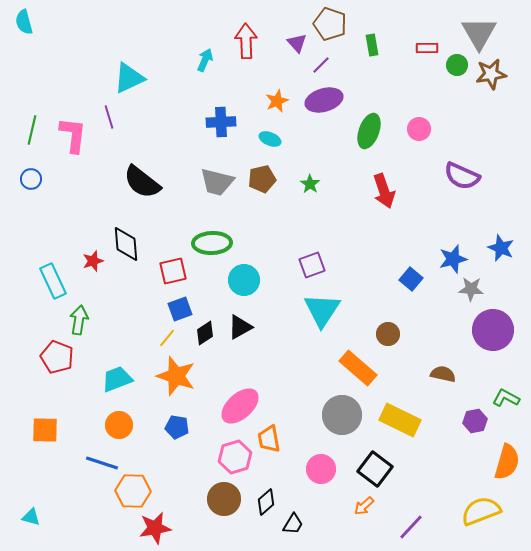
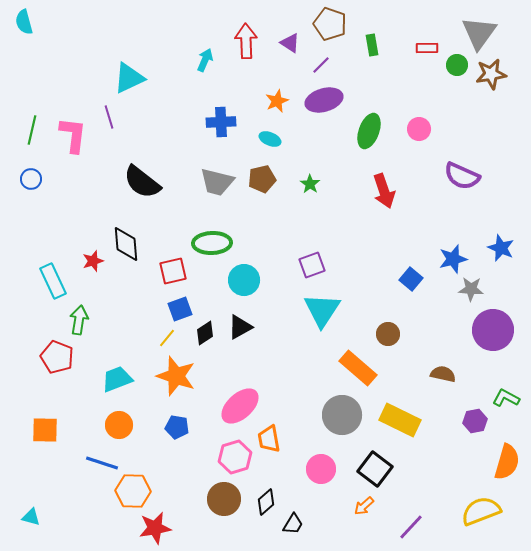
gray triangle at (479, 33): rotated 6 degrees clockwise
purple triangle at (297, 43): moved 7 px left; rotated 15 degrees counterclockwise
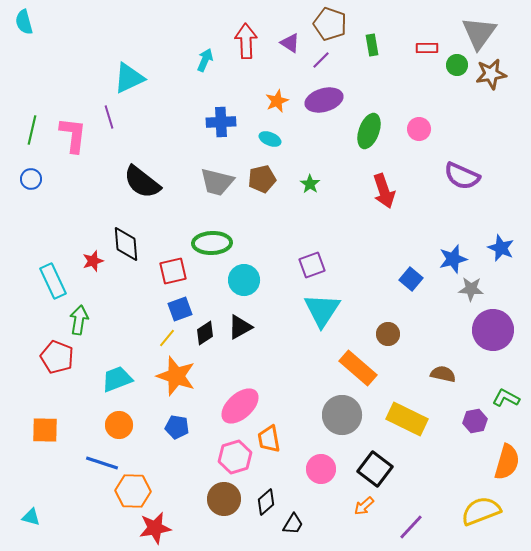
purple line at (321, 65): moved 5 px up
yellow rectangle at (400, 420): moved 7 px right, 1 px up
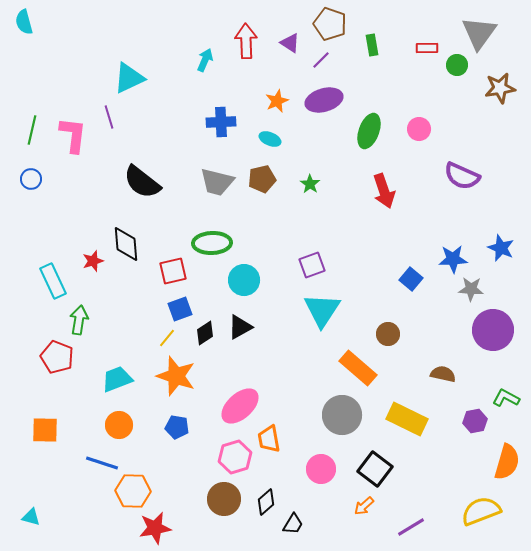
brown star at (491, 74): moved 9 px right, 14 px down
blue star at (453, 259): rotated 12 degrees clockwise
purple line at (411, 527): rotated 16 degrees clockwise
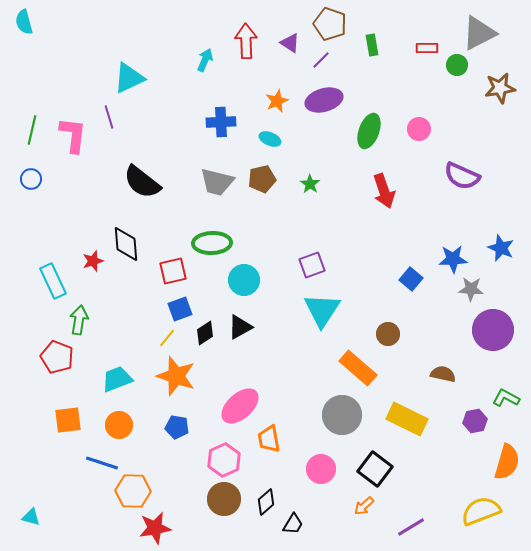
gray triangle at (479, 33): rotated 27 degrees clockwise
orange square at (45, 430): moved 23 px right, 10 px up; rotated 8 degrees counterclockwise
pink hexagon at (235, 457): moved 11 px left, 3 px down; rotated 8 degrees counterclockwise
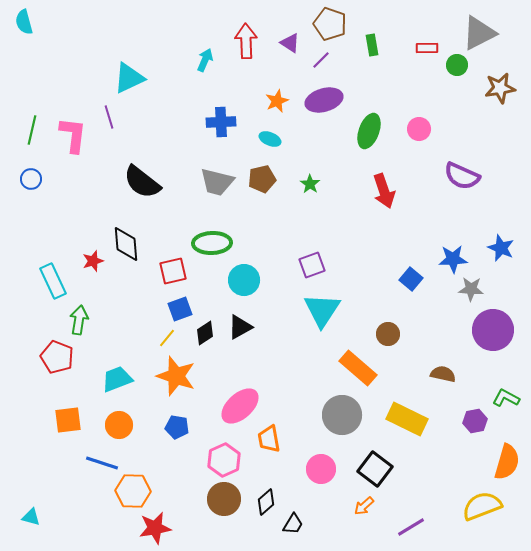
yellow semicircle at (481, 511): moved 1 px right, 5 px up
